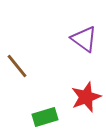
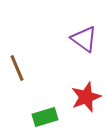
brown line: moved 2 px down; rotated 16 degrees clockwise
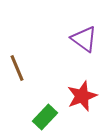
red star: moved 4 px left, 1 px up
green rectangle: rotated 30 degrees counterclockwise
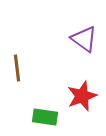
brown line: rotated 16 degrees clockwise
green rectangle: rotated 55 degrees clockwise
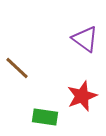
purple triangle: moved 1 px right
brown line: rotated 40 degrees counterclockwise
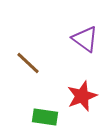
brown line: moved 11 px right, 5 px up
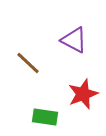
purple triangle: moved 11 px left, 1 px down; rotated 8 degrees counterclockwise
red star: moved 1 px right, 2 px up
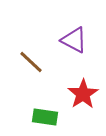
brown line: moved 3 px right, 1 px up
red star: rotated 12 degrees counterclockwise
